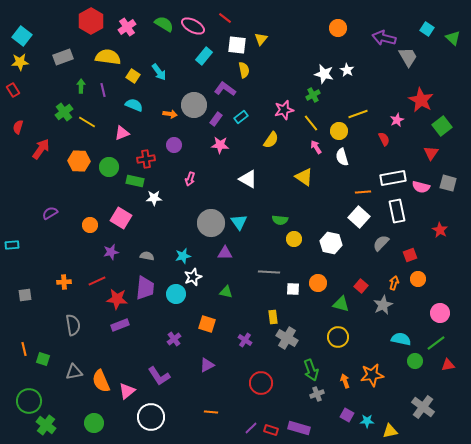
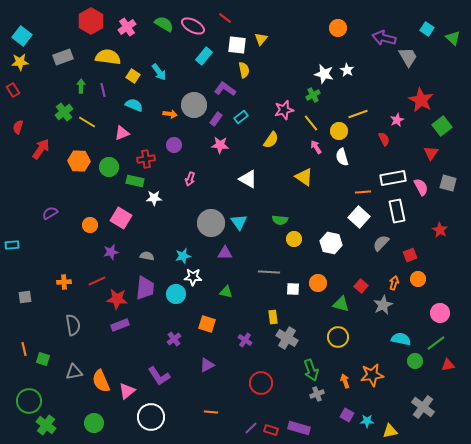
pink semicircle at (421, 187): rotated 132 degrees counterclockwise
white star at (193, 277): rotated 24 degrees clockwise
gray square at (25, 295): moved 2 px down
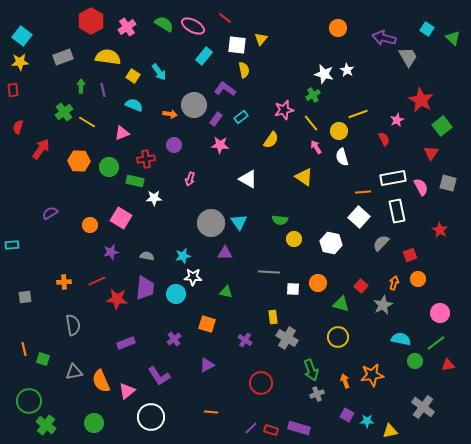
red rectangle at (13, 90): rotated 24 degrees clockwise
purple rectangle at (120, 325): moved 6 px right, 18 px down
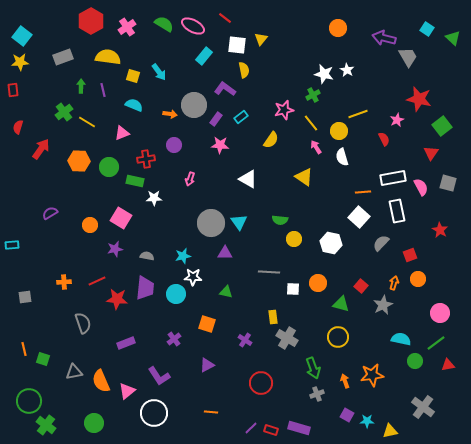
yellow square at (133, 76): rotated 16 degrees counterclockwise
red star at (421, 100): moved 2 px left, 1 px up; rotated 15 degrees counterclockwise
purple star at (111, 252): moved 4 px right, 3 px up
gray semicircle at (73, 325): moved 10 px right, 2 px up; rotated 10 degrees counterclockwise
green arrow at (311, 370): moved 2 px right, 2 px up
white circle at (151, 417): moved 3 px right, 4 px up
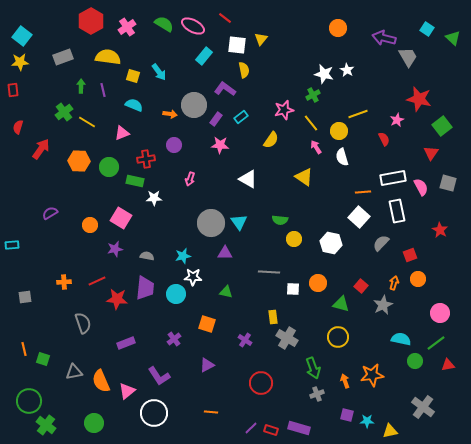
purple square at (347, 415): rotated 16 degrees counterclockwise
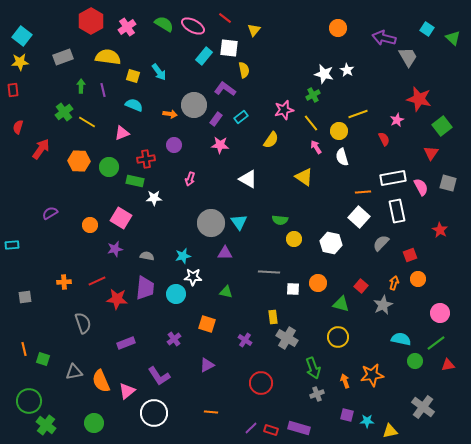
yellow triangle at (261, 39): moved 7 px left, 9 px up
white square at (237, 45): moved 8 px left, 3 px down
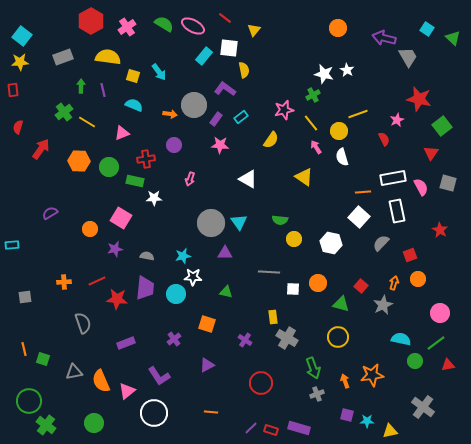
orange circle at (90, 225): moved 4 px down
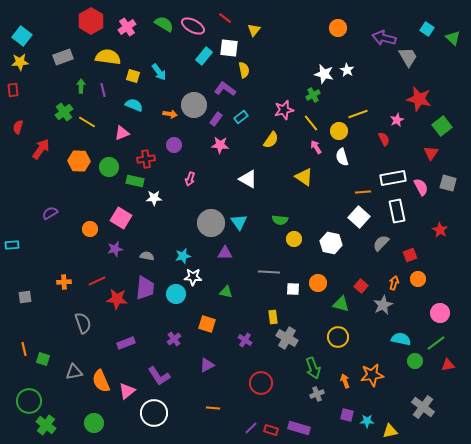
orange line at (211, 412): moved 2 px right, 4 px up
